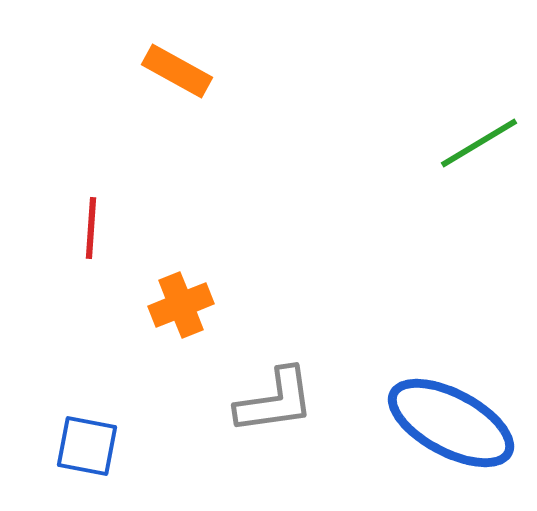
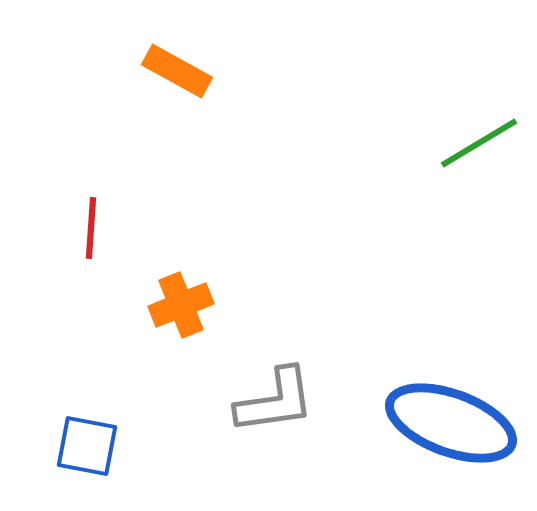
blue ellipse: rotated 8 degrees counterclockwise
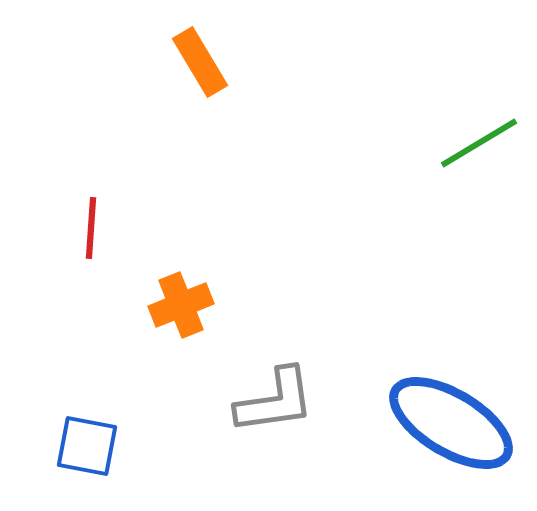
orange rectangle: moved 23 px right, 9 px up; rotated 30 degrees clockwise
blue ellipse: rotated 11 degrees clockwise
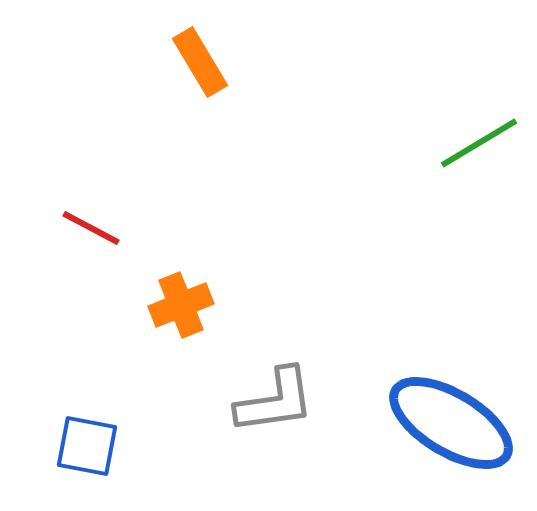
red line: rotated 66 degrees counterclockwise
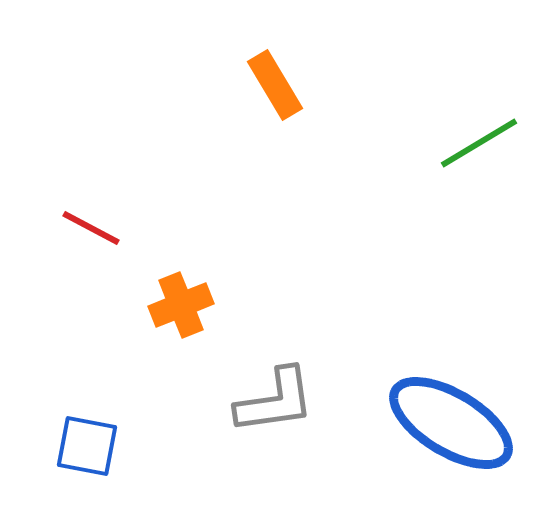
orange rectangle: moved 75 px right, 23 px down
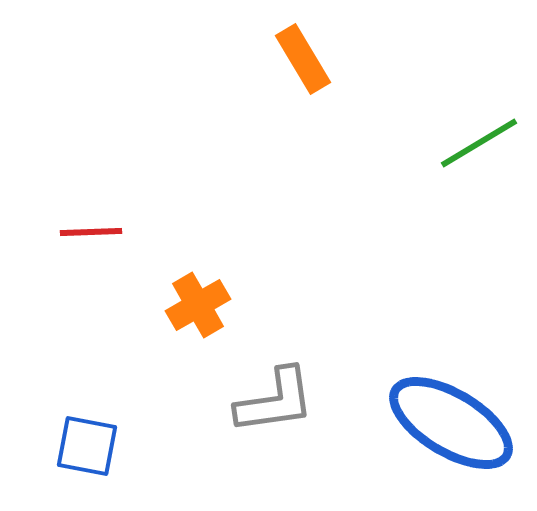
orange rectangle: moved 28 px right, 26 px up
red line: moved 4 px down; rotated 30 degrees counterclockwise
orange cross: moved 17 px right; rotated 8 degrees counterclockwise
